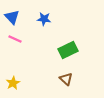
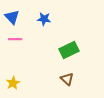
pink line: rotated 24 degrees counterclockwise
green rectangle: moved 1 px right
brown triangle: moved 1 px right
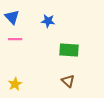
blue star: moved 4 px right, 2 px down
green rectangle: rotated 30 degrees clockwise
brown triangle: moved 1 px right, 2 px down
yellow star: moved 2 px right, 1 px down
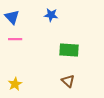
blue star: moved 3 px right, 6 px up
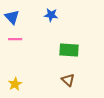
brown triangle: moved 1 px up
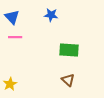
pink line: moved 2 px up
yellow star: moved 5 px left
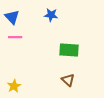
yellow star: moved 4 px right, 2 px down
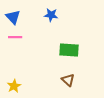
blue triangle: moved 1 px right
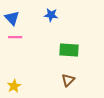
blue triangle: moved 1 px left, 1 px down
brown triangle: rotated 32 degrees clockwise
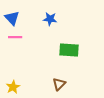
blue star: moved 1 px left, 4 px down
brown triangle: moved 9 px left, 4 px down
yellow star: moved 1 px left, 1 px down
